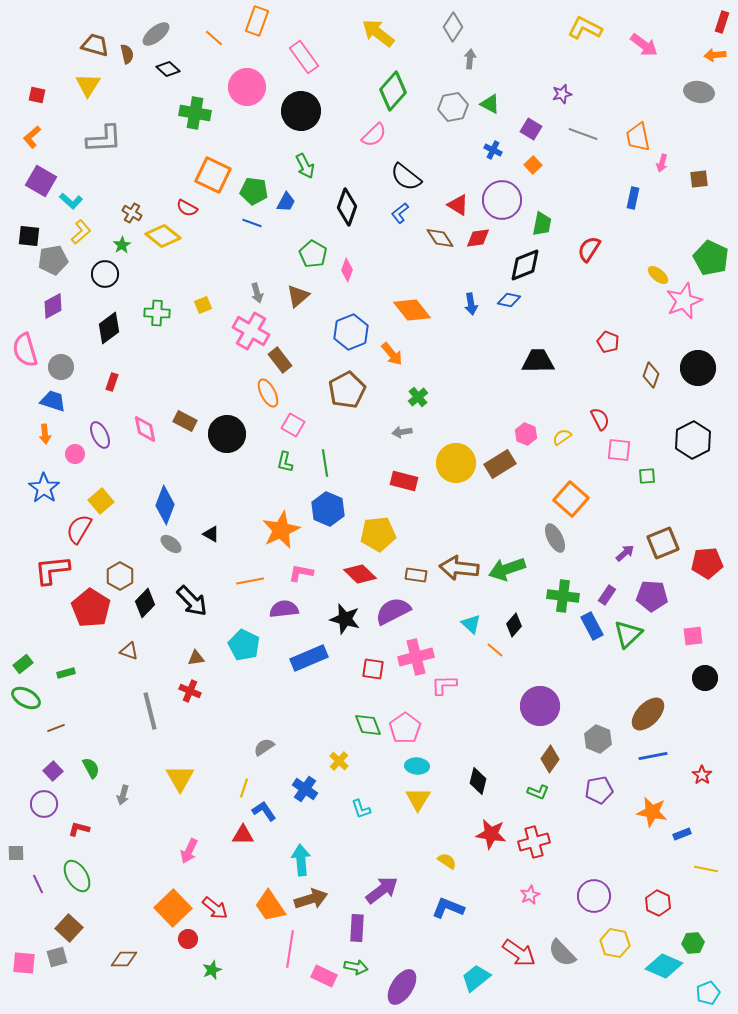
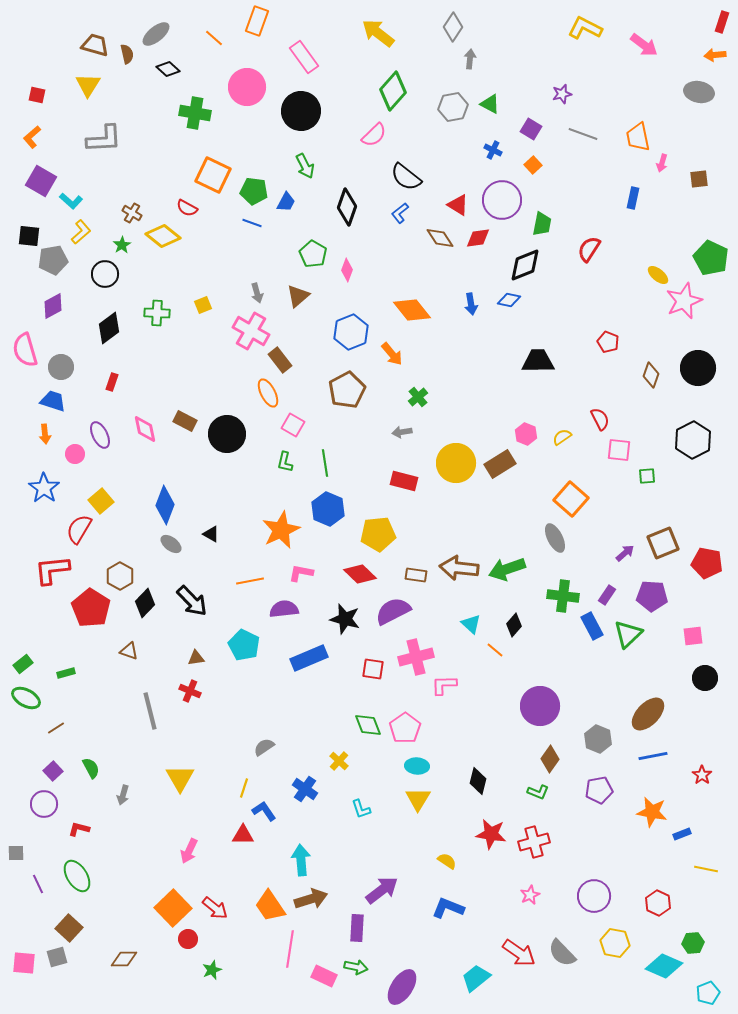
red pentagon at (707, 563): rotated 16 degrees clockwise
brown line at (56, 728): rotated 12 degrees counterclockwise
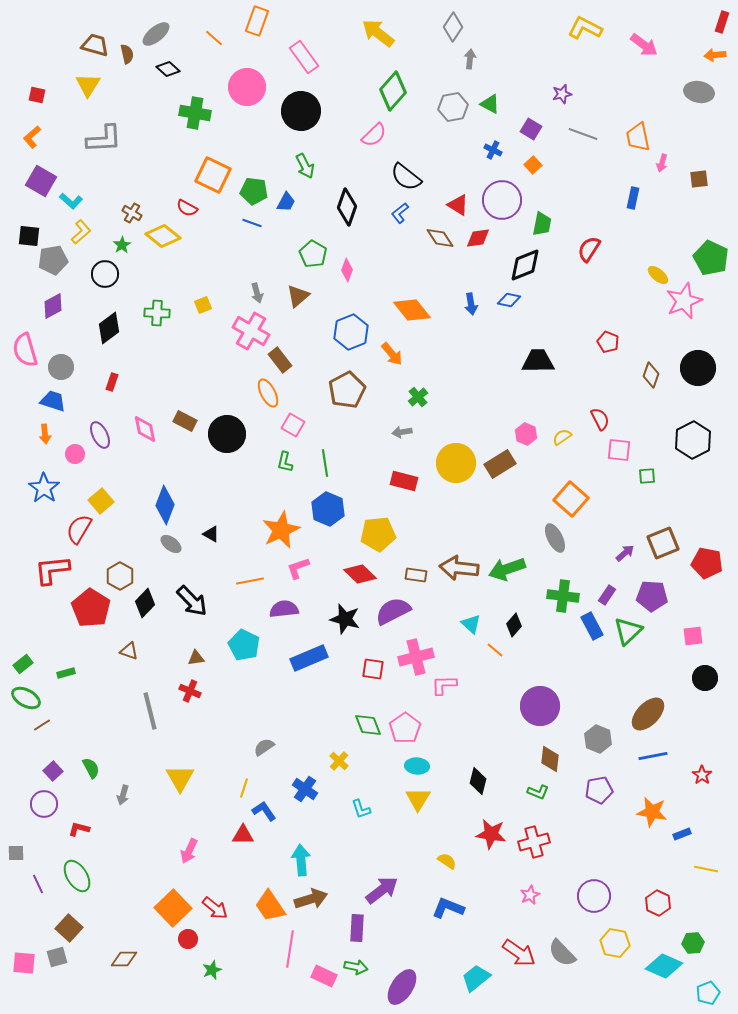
pink L-shape at (301, 573): moved 3 px left, 5 px up; rotated 30 degrees counterclockwise
green triangle at (628, 634): moved 3 px up
brown line at (56, 728): moved 14 px left, 3 px up
brown diamond at (550, 759): rotated 28 degrees counterclockwise
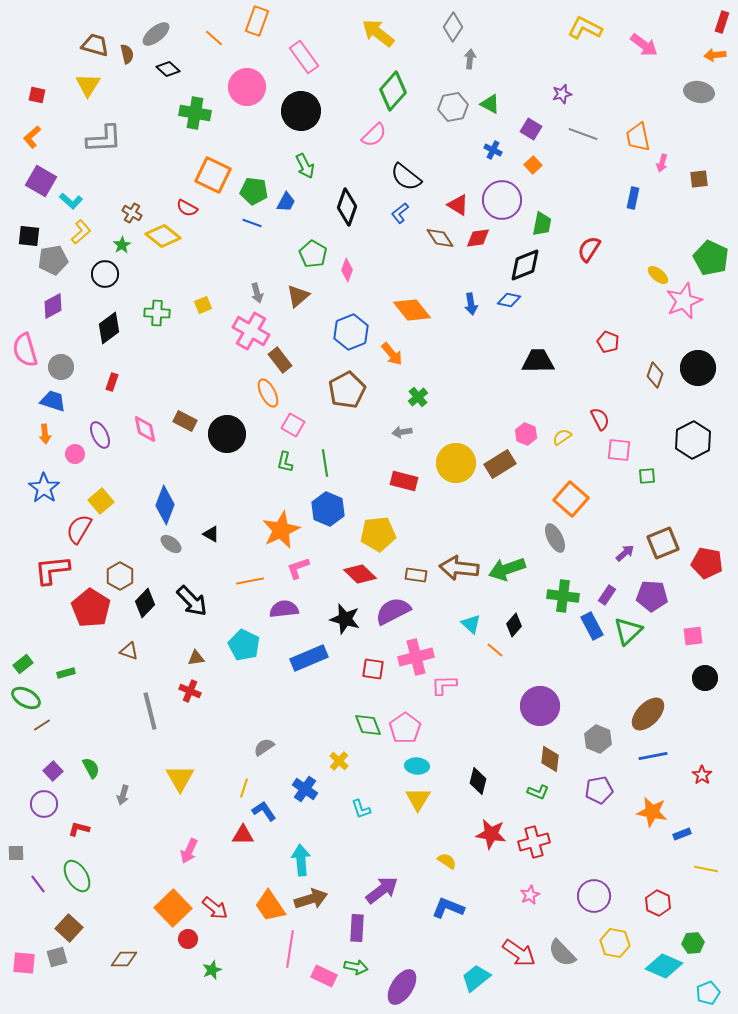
brown diamond at (651, 375): moved 4 px right
purple line at (38, 884): rotated 12 degrees counterclockwise
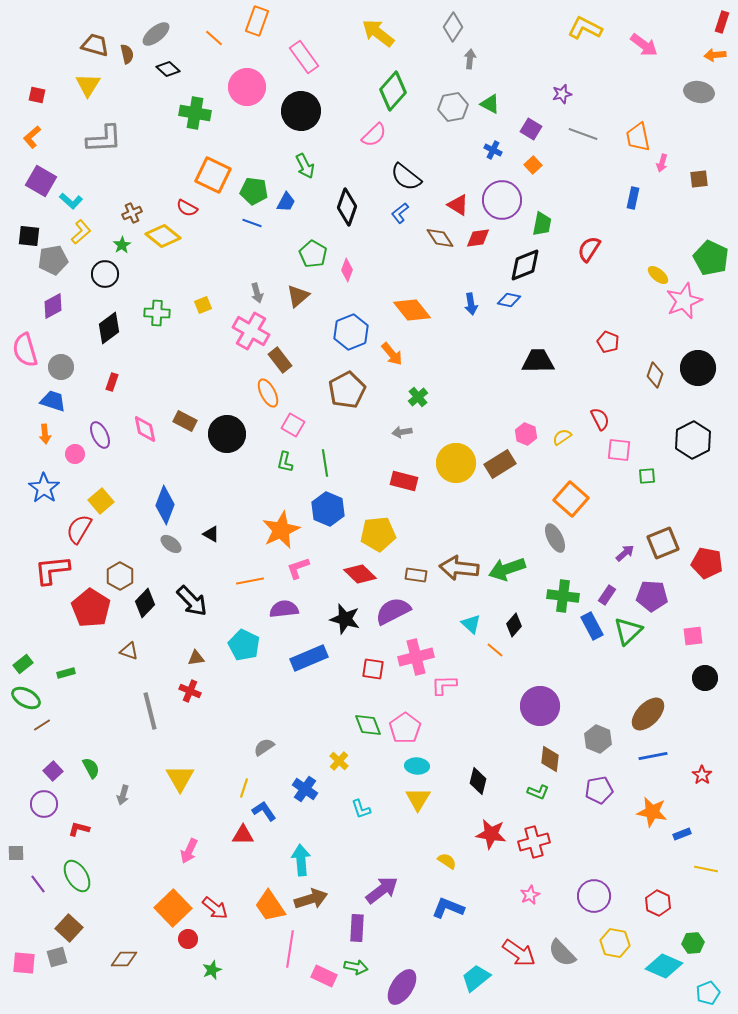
brown cross at (132, 213): rotated 36 degrees clockwise
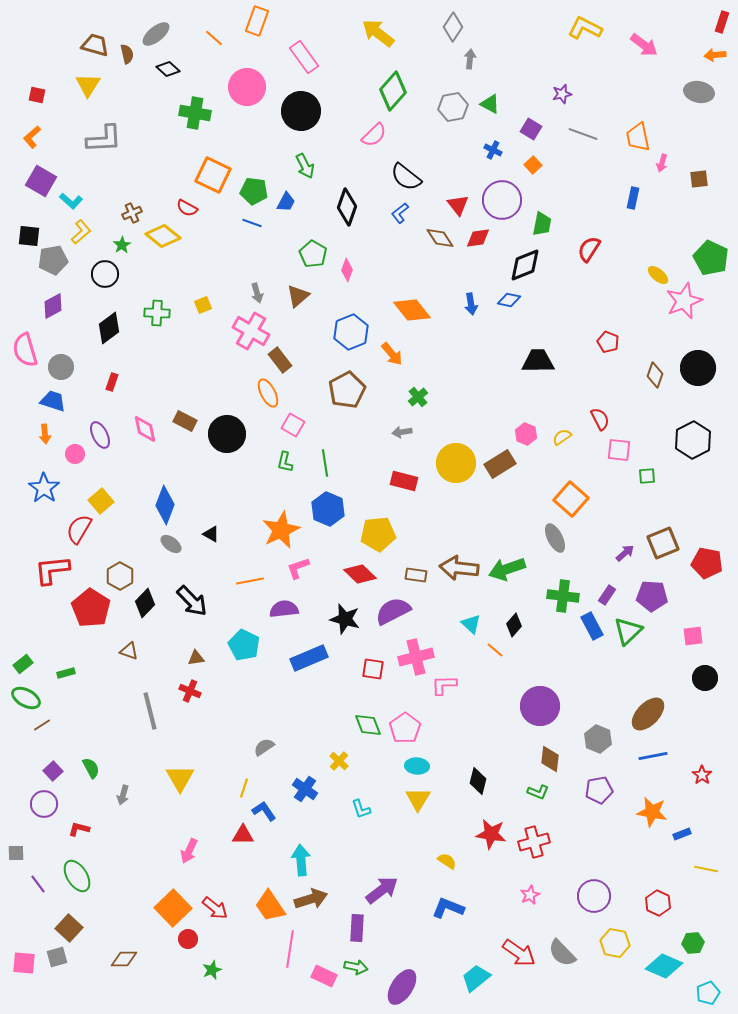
red triangle at (458, 205): rotated 20 degrees clockwise
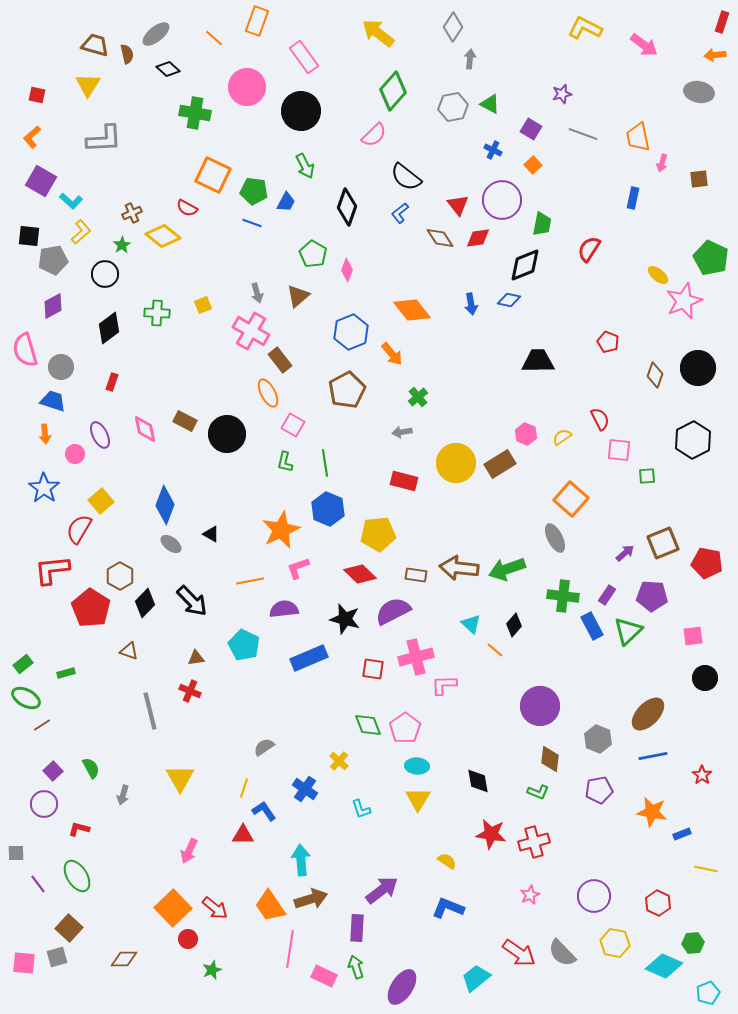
black diamond at (478, 781): rotated 24 degrees counterclockwise
green arrow at (356, 967): rotated 120 degrees counterclockwise
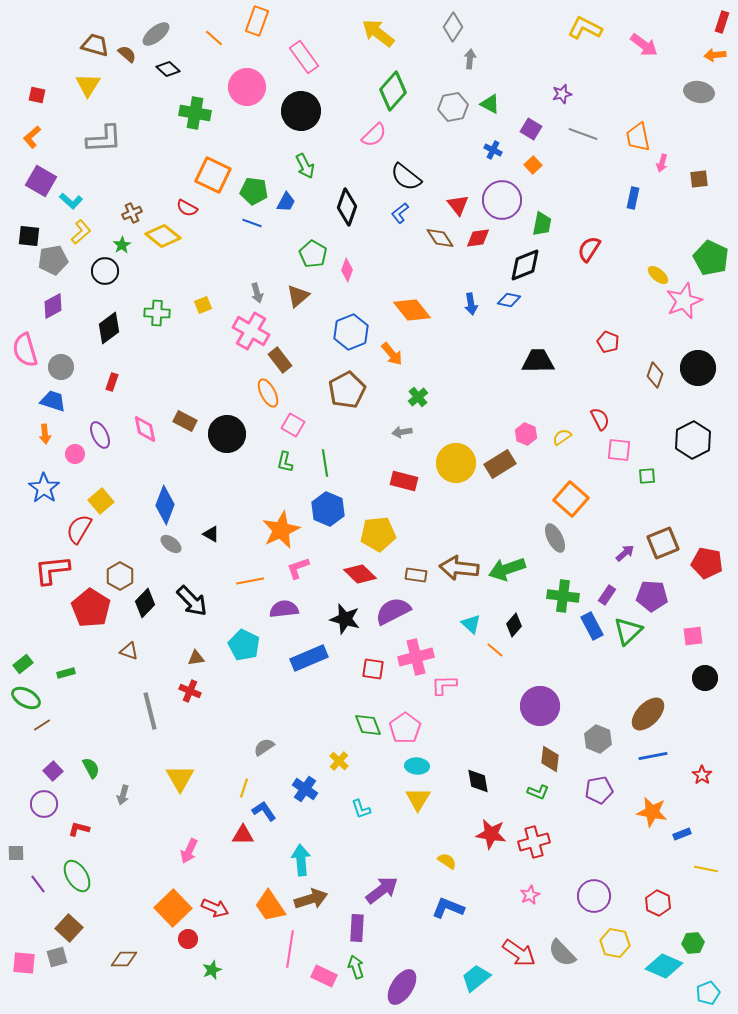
brown semicircle at (127, 54): rotated 36 degrees counterclockwise
black circle at (105, 274): moved 3 px up
red arrow at (215, 908): rotated 16 degrees counterclockwise
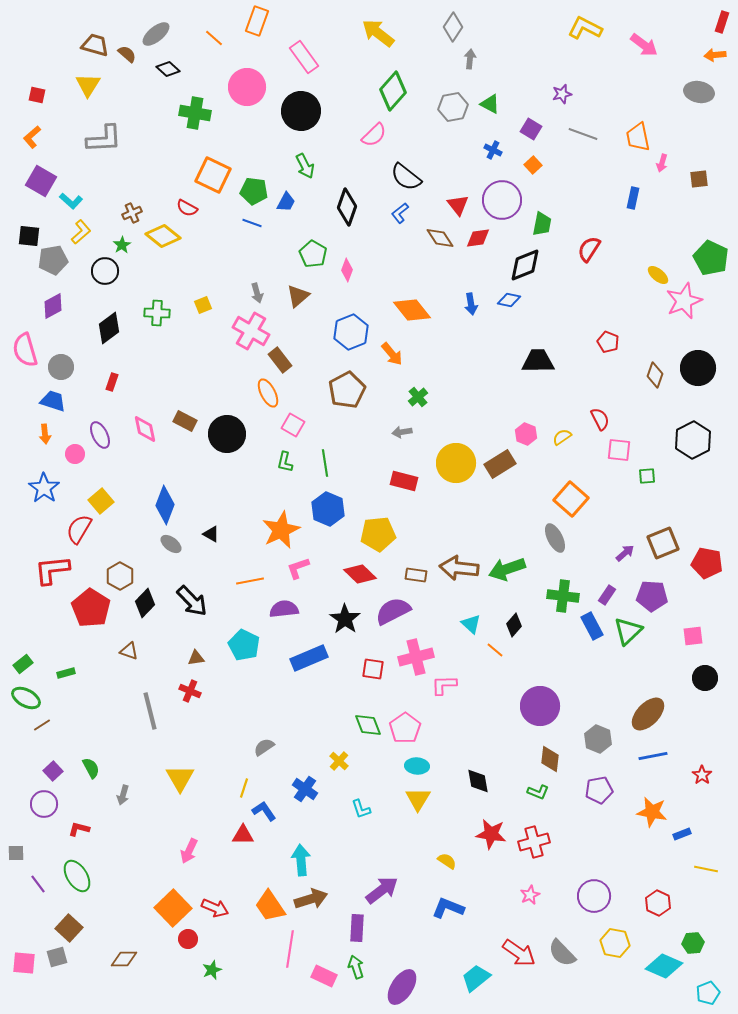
black star at (345, 619): rotated 20 degrees clockwise
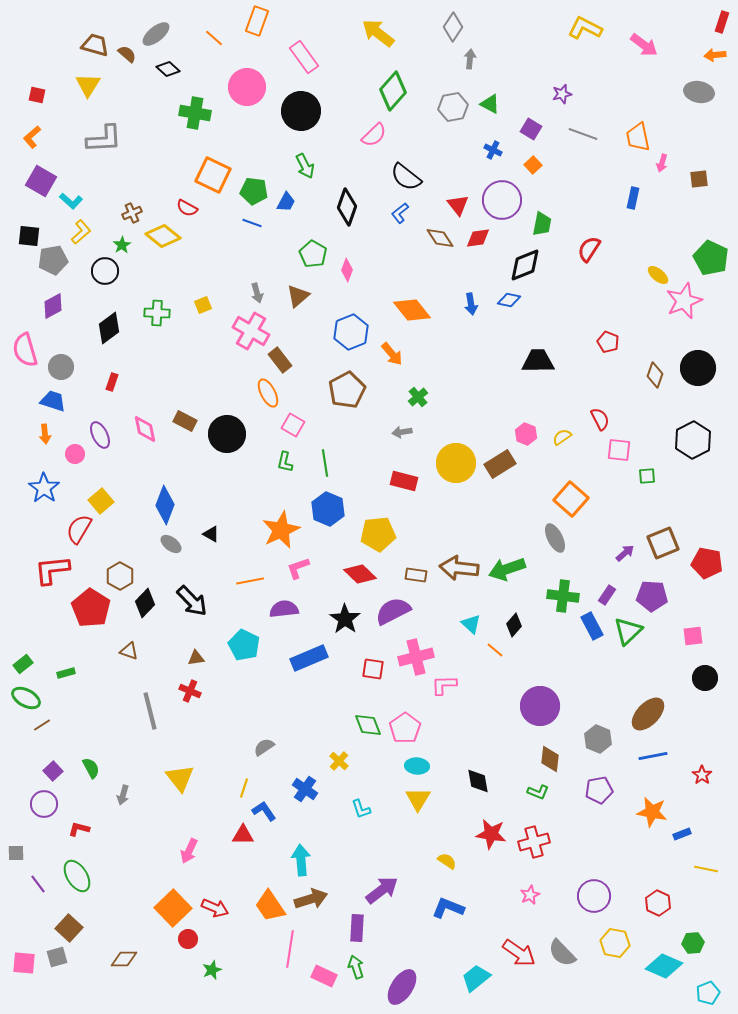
yellow triangle at (180, 778): rotated 8 degrees counterclockwise
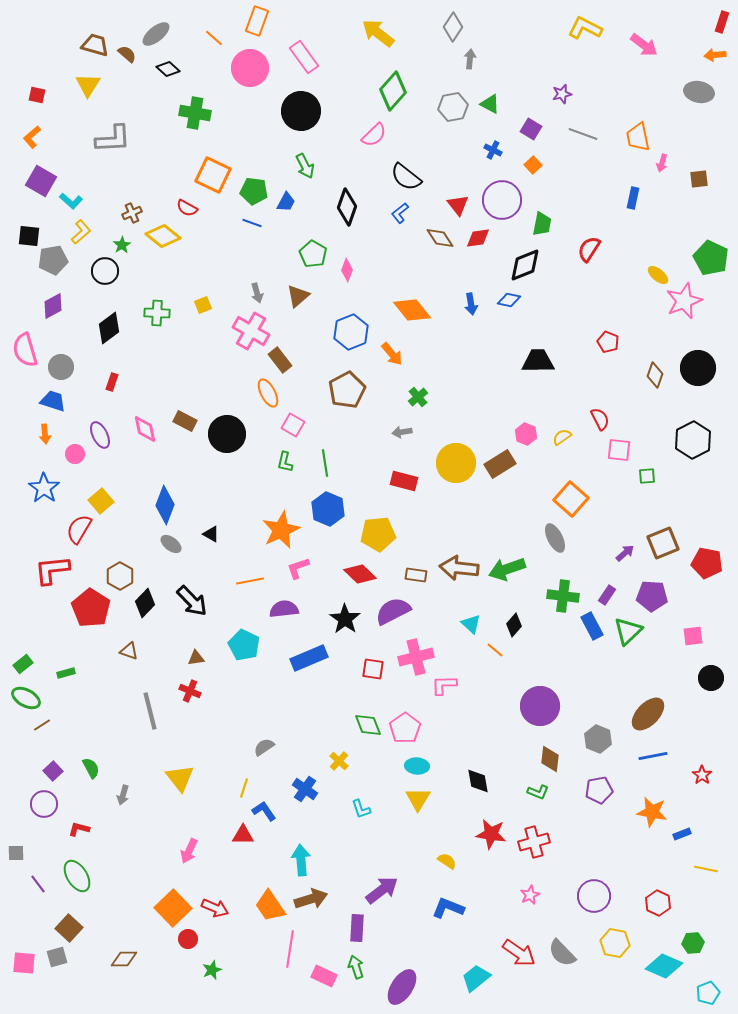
pink circle at (247, 87): moved 3 px right, 19 px up
gray L-shape at (104, 139): moved 9 px right
black circle at (705, 678): moved 6 px right
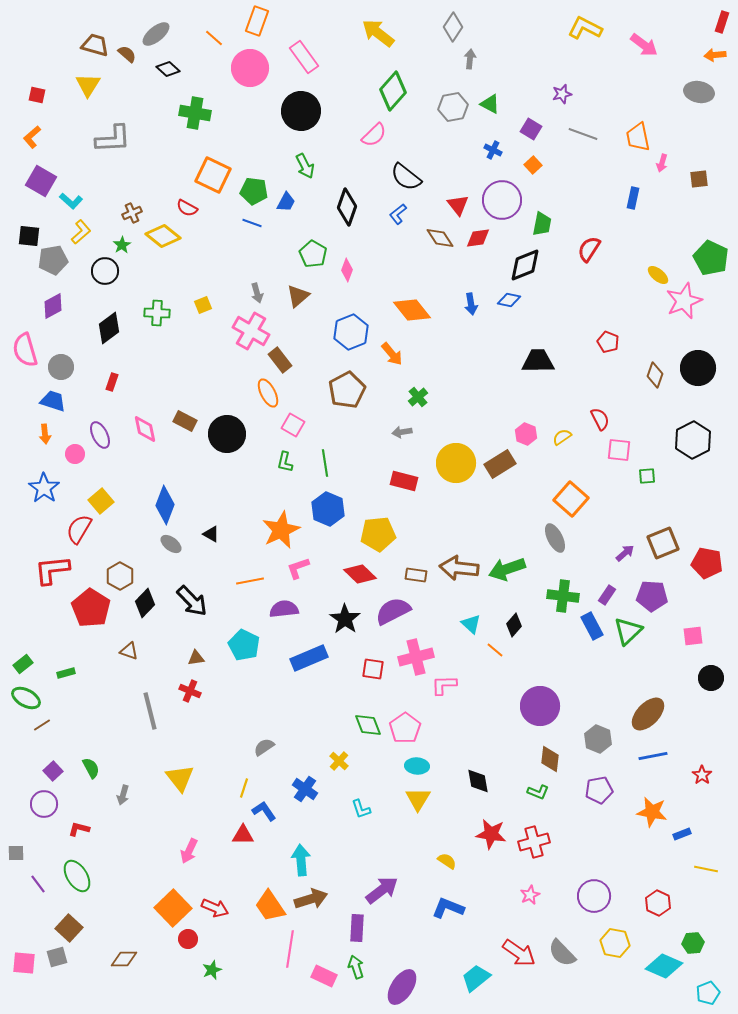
blue L-shape at (400, 213): moved 2 px left, 1 px down
